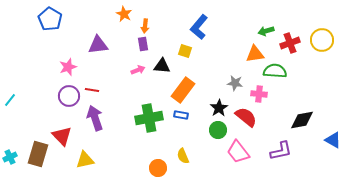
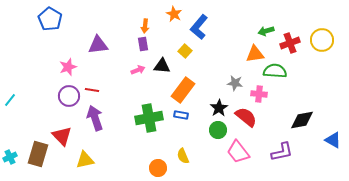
orange star: moved 50 px right
yellow square: rotated 24 degrees clockwise
purple L-shape: moved 1 px right, 1 px down
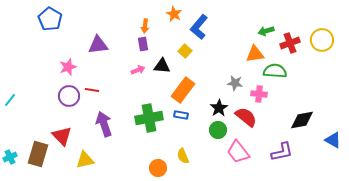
purple arrow: moved 9 px right, 6 px down
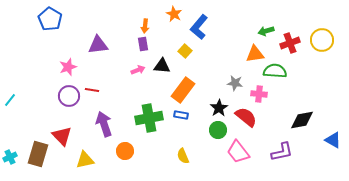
orange circle: moved 33 px left, 17 px up
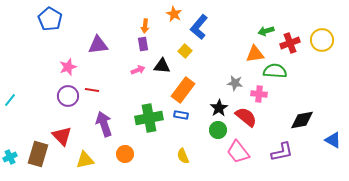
purple circle: moved 1 px left
orange circle: moved 3 px down
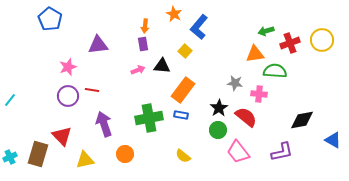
yellow semicircle: rotated 28 degrees counterclockwise
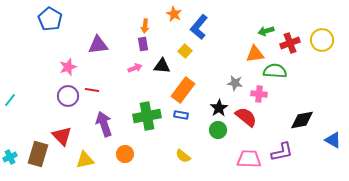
pink arrow: moved 3 px left, 2 px up
green cross: moved 2 px left, 2 px up
pink trapezoid: moved 11 px right, 7 px down; rotated 130 degrees clockwise
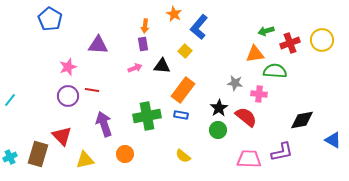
purple triangle: rotated 10 degrees clockwise
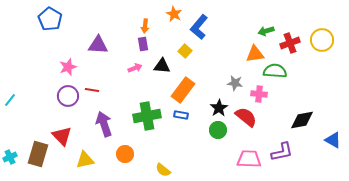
yellow semicircle: moved 20 px left, 14 px down
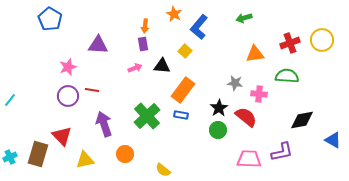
green arrow: moved 22 px left, 13 px up
green semicircle: moved 12 px right, 5 px down
green cross: rotated 32 degrees counterclockwise
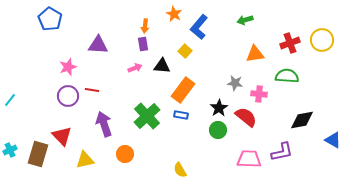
green arrow: moved 1 px right, 2 px down
cyan cross: moved 7 px up
yellow semicircle: moved 17 px right; rotated 21 degrees clockwise
